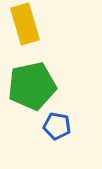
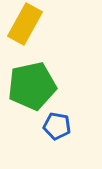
yellow rectangle: rotated 45 degrees clockwise
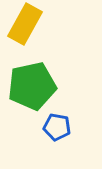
blue pentagon: moved 1 px down
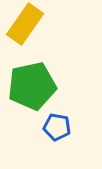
yellow rectangle: rotated 6 degrees clockwise
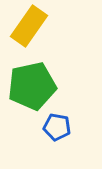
yellow rectangle: moved 4 px right, 2 px down
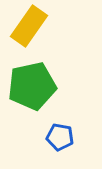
blue pentagon: moved 3 px right, 10 px down
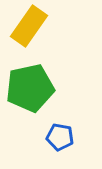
green pentagon: moved 2 px left, 2 px down
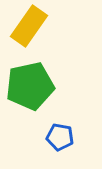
green pentagon: moved 2 px up
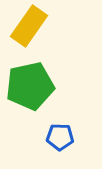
blue pentagon: rotated 8 degrees counterclockwise
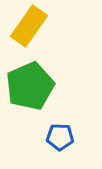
green pentagon: rotated 12 degrees counterclockwise
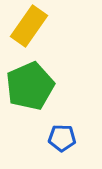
blue pentagon: moved 2 px right, 1 px down
